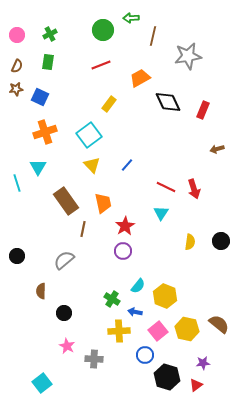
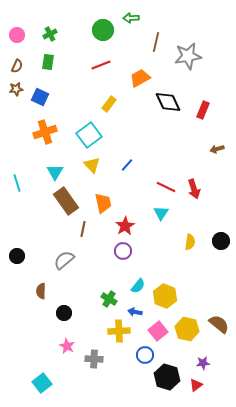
brown line at (153, 36): moved 3 px right, 6 px down
cyan triangle at (38, 167): moved 17 px right, 5 px down
green cross at (112, 299): moved 3 px left
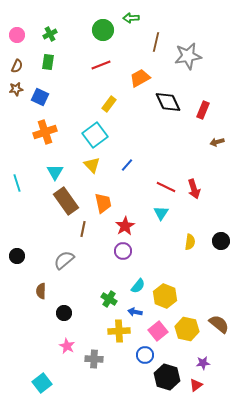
cyan square at (89, 135): moved 6 px right
brown arrow at (217, 149): moved 7 px up
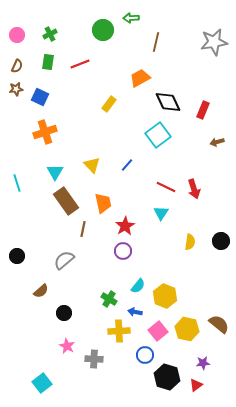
gray star at (188, 56): moved 26 px right, 14 px up
red line at (101, 65): moved 21 px left, 1 px up
cyan square at (95, 135): moved 63 px right
brown semicircle at (41, 291): rotated 133 degrees counterclockwise
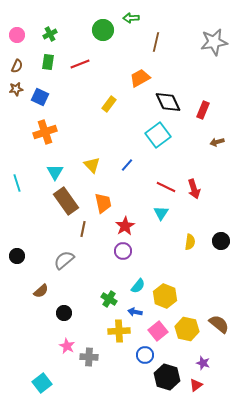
gray cross at (94, 359): moved 5 px left, 2 px up
purple star at (203, 363): rotated 24 degrees clockwise
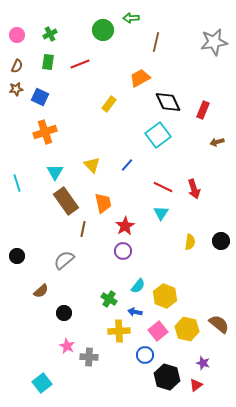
red line at (166, 187): moved 3 px left
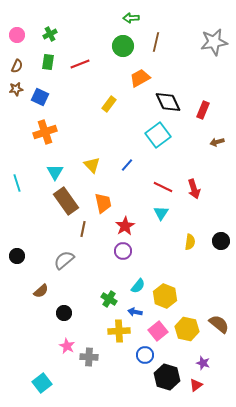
green circle at (103, 30): moved 20 px right, 16 px down
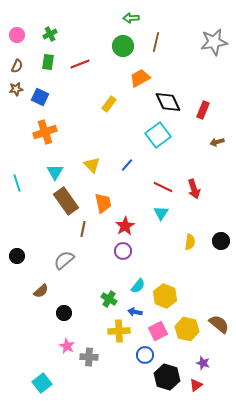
pink square at (158, 331): rotated 12 degrees clockwise
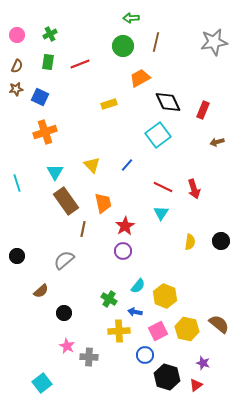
yellow rectangle at (109, 104): rotated 35 degrees clockwise
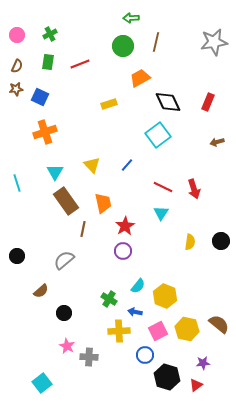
red rectangle at (203, 110): moved 5 px right, 8 px up
purple star at (203, 363): rotated 24 degrees counterclockwise
